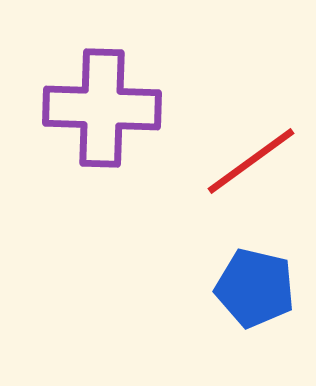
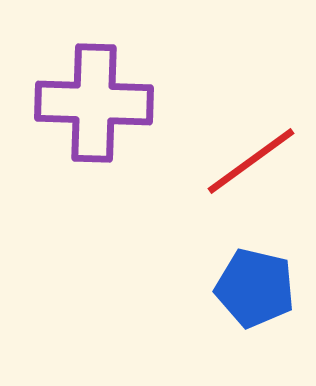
purple cross: moved 8 px left, 5 px up
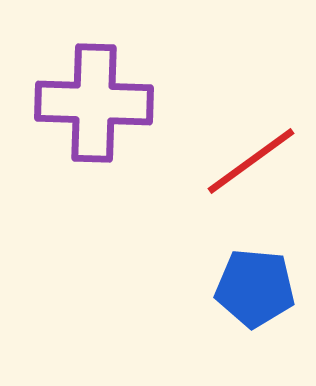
blue pentagon: rotated 8 degrees counterclockwise
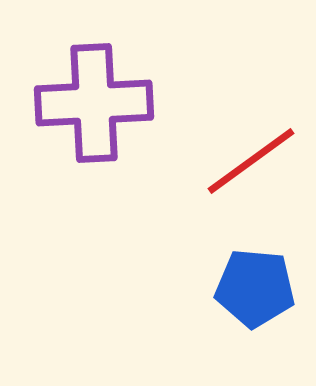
purple cross: rotated 5 degrees counterclockwise
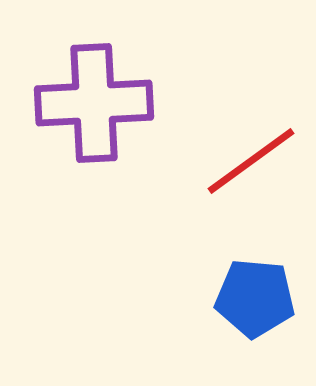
blue pentagon: moved 10 px down
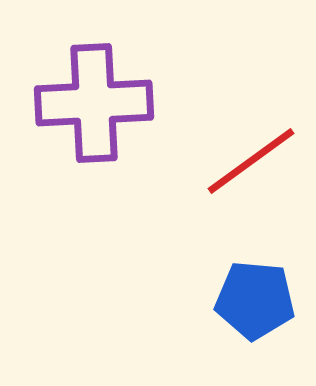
blue pentagon: moved 2 px down
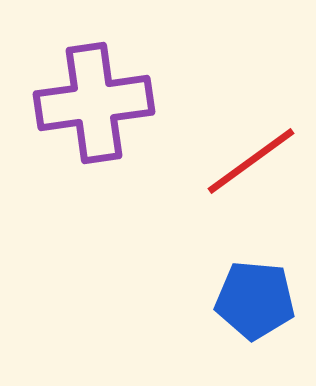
purple cross: rotated 5 degrees counterclockwise
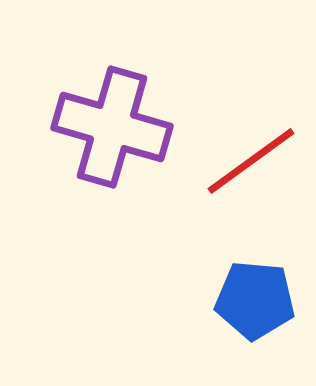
purple cross: moved 18 px right, 24 px down; rotated 24 degrees clockwise
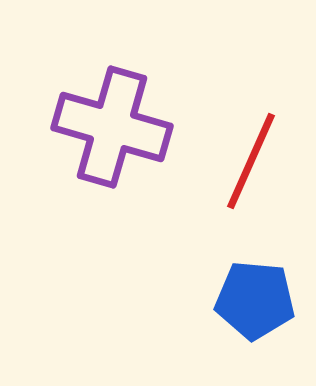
red line: rotated 30 degrees counterclockwise
